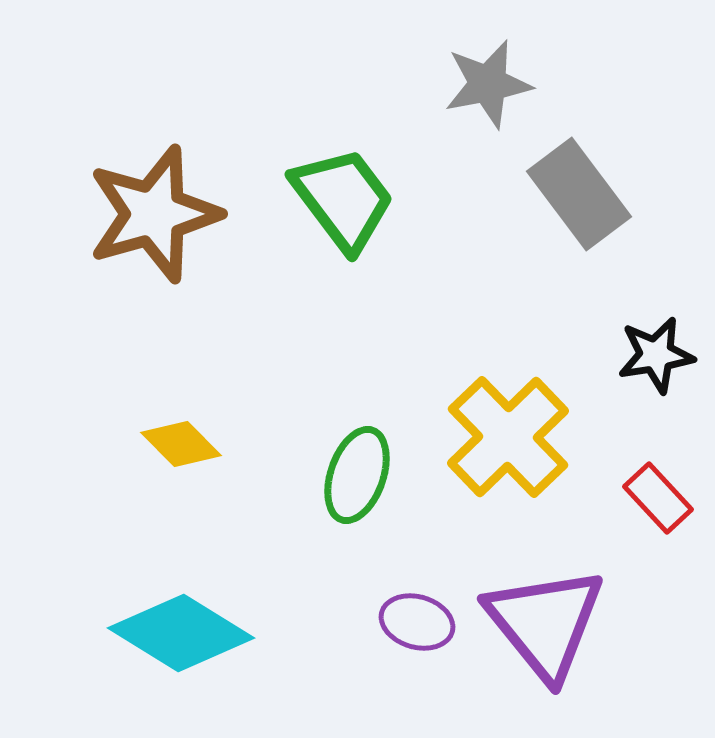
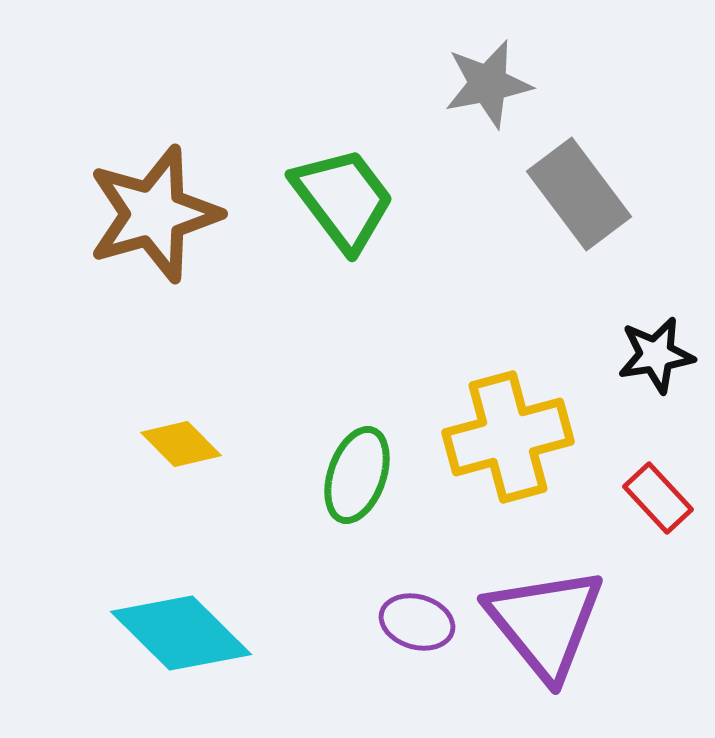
yellow cross: rotated 29 degrees clockwise
cyan diamond: rotated 13 degrees clockwise
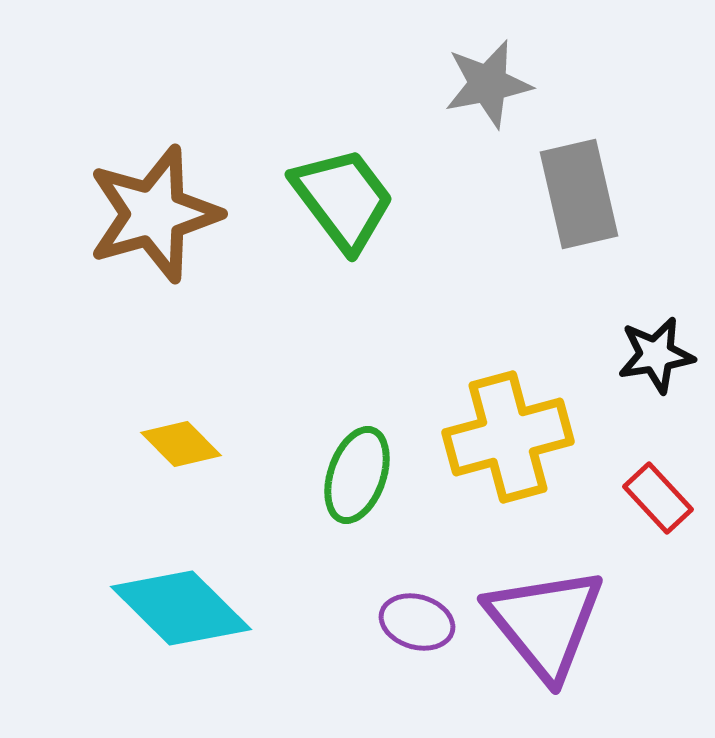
gray rectangle: rotated 24 degrees clockwise
cyan diamond: moved 25 px up
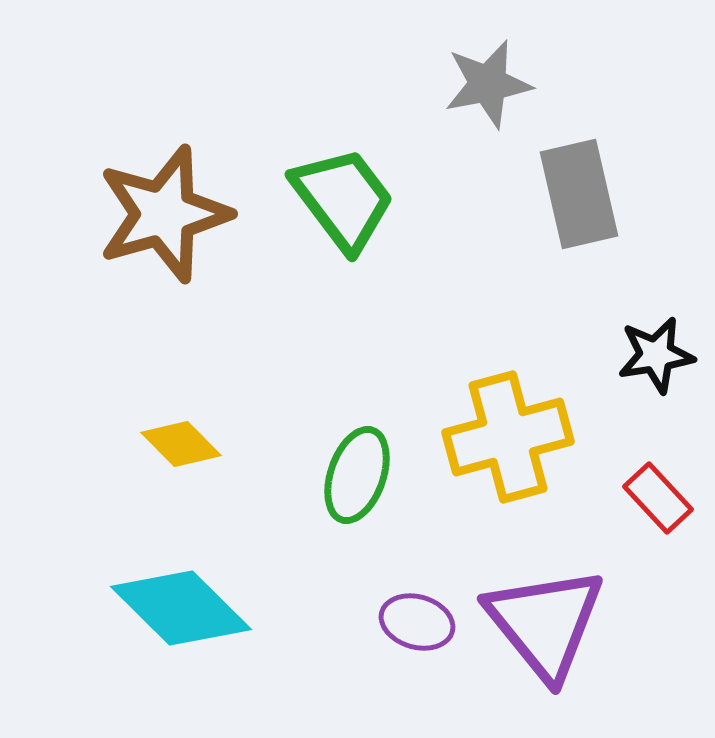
brown star: moved 10 px right
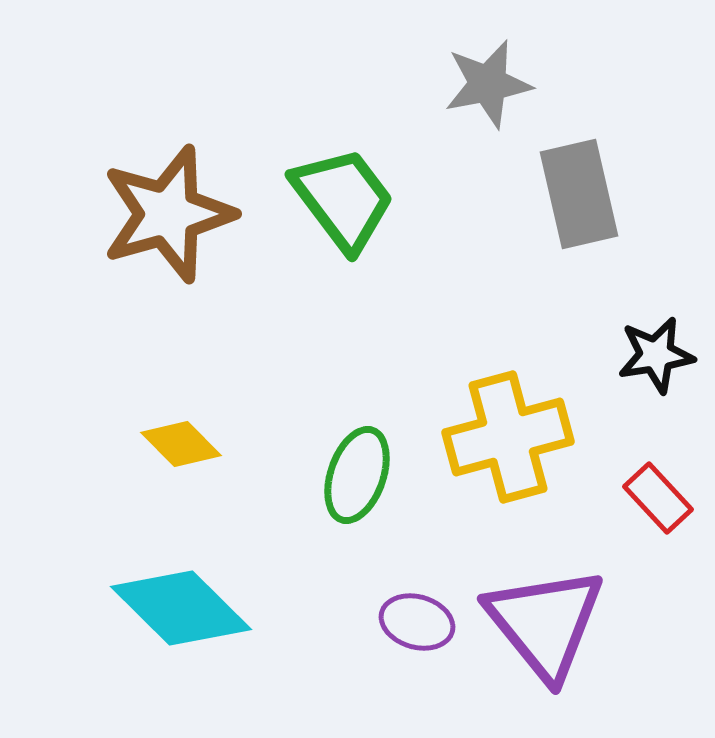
brown star: moved 4 px right
